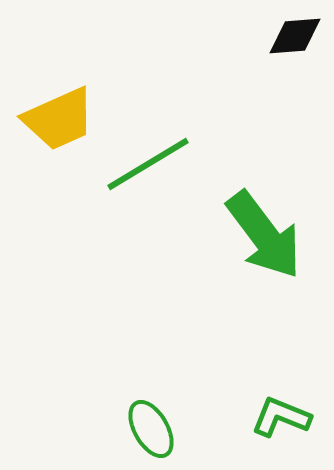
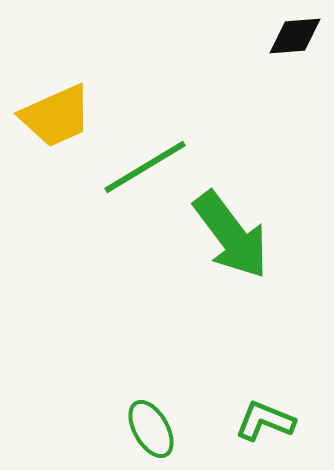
yellow trapezoid: moved 3 px left, 3 px up
green line: moved 3 px left, 3 px down
green arrow: moved 33 px left
green L-shape: moved 16 px left, 4 px down
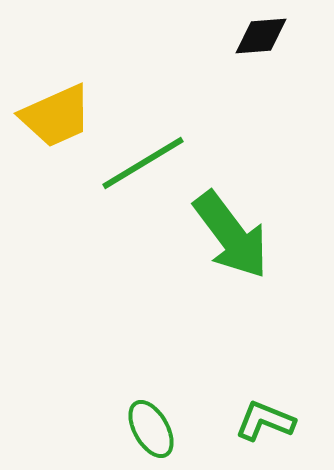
black diamond: moved 34 px left
green line: moved 2 px left, 4 px up
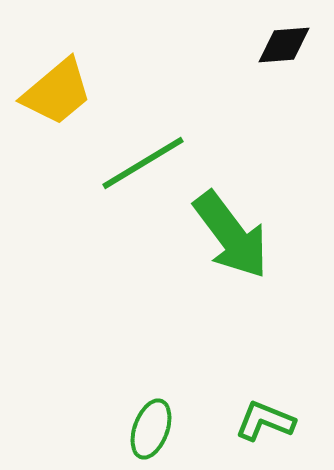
black diamond: moved 23 px right, 9 px down
yellow trapezoid: moved 1 px right, 24 px up; rotated 16 degrees counterclockwise
green ellipse: rotated 50 degrees clockwise
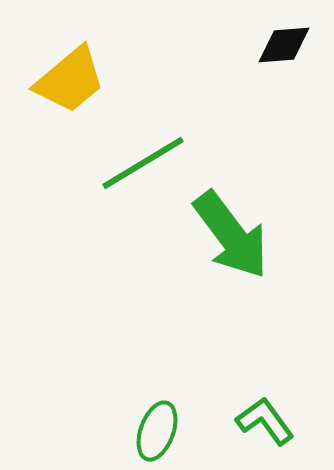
yellow trapezoid: moved 13 px right, 12 px up
green L-shape: rotated 32 degrees clockwise
green ellipse: moved 6 px right, 2 px down
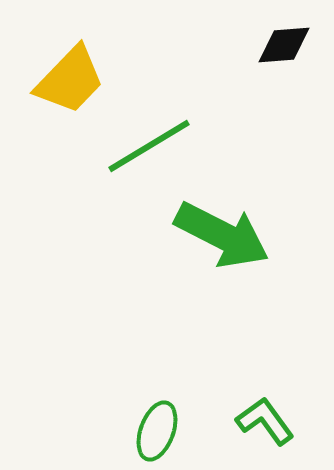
yellow trapezoid: rotated 6 degrees counterclockwise
green line: moved 6 px right, 17 px up
green arrow: moved 9 px left; rotated 26 degrees counterclockwise
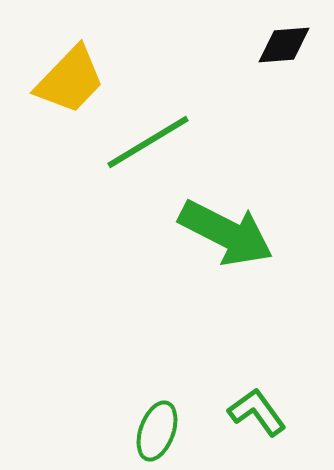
green line: moved 1 px left, 4 px up
green arrow: moved 4 px right, 2 px up
green L-shape: moved 8 px left, 9 px up
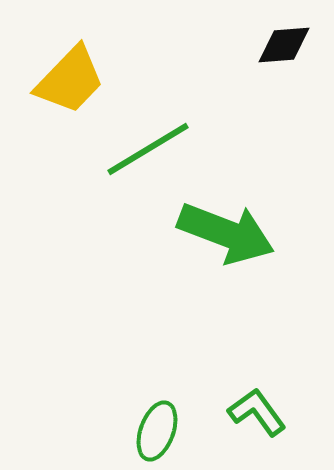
green line: moved 7 px down
green arrow: rotated 6 degrees counterclockwise
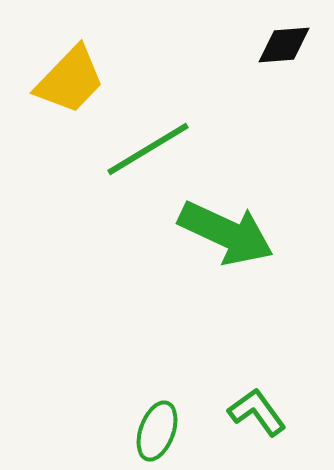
green arrow: rotated 4 degrees clockwise
